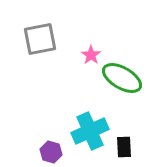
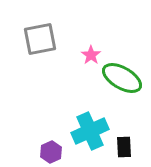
purple hexagon: rotated 20 degrees clockwise
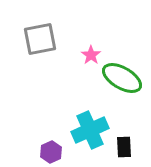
cyan cross: moved 1 px up
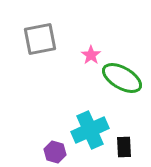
purple hexagon: moved 4 px right; rotated 20 degrees counterclockwise
